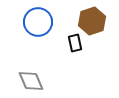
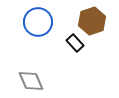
black rectangle: rotated 30 degrees counterclockwise
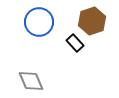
blue circle: moved 1 px right
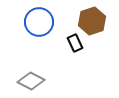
black rectangle: rotated 18 degrees clockwise
gray diamond: rotated 40 degrees counterclockwise
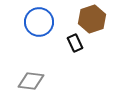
brown hexagon: moved 2 px up
gray diamond: rotated 20 degrees counterclockwise
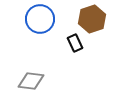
blue circle: moved 1 px right, 3 px up
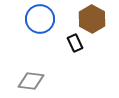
brown hexagon: rotated 12 degrees counterclockwise
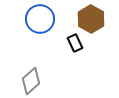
brown hexagon: moved 1 px left
gray diamond: rotated 48 degrees counterclockwise
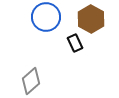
blue circle: moved 6 px right, 2 px up
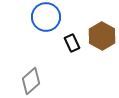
brown hexagon: moved 11 px right, 17 px down
black rectangle: moved 3 px left
